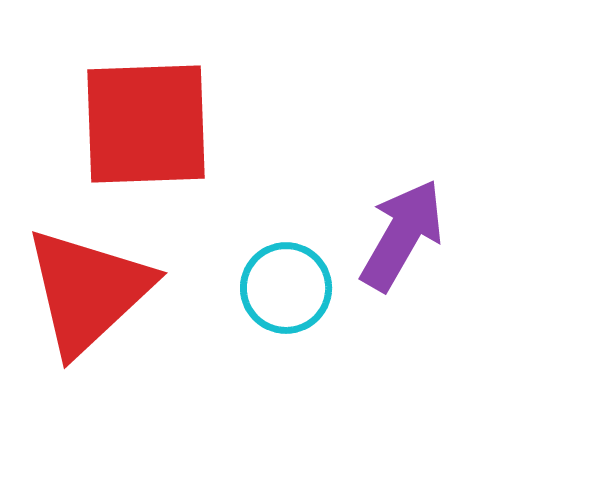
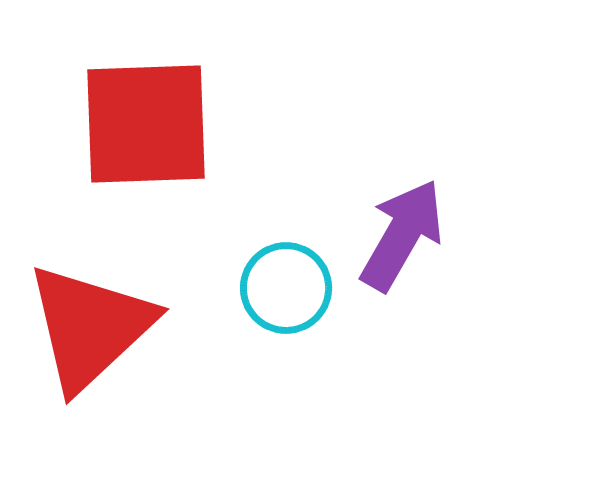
red triangle: moved 2 px right, 36 px down
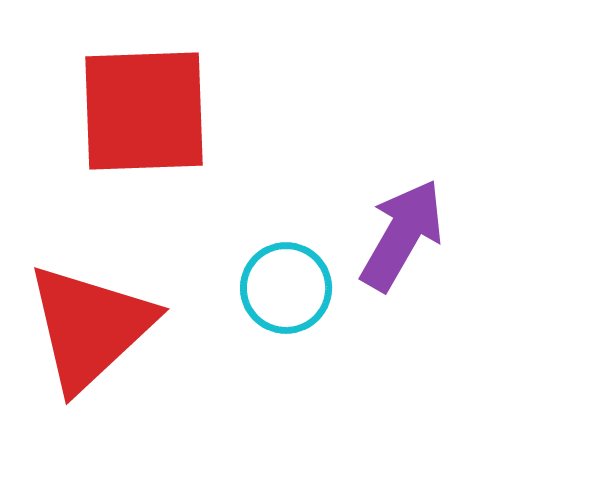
red square: moved 2 px left, 13 px up
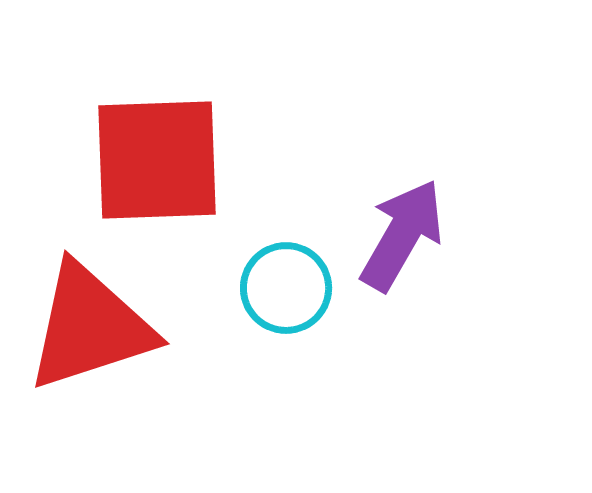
red square: moved 13 px right, 49 px down
red triangle: rotated 25 degrees clockwise
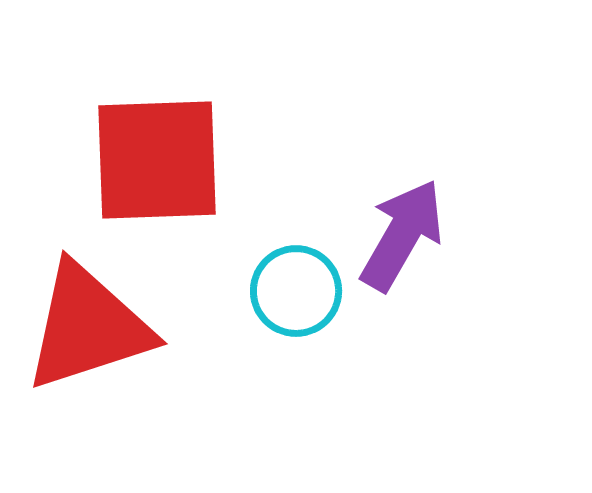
cyan circle: moved 10 px right, 3 px down
red triangle: moved 2 px left
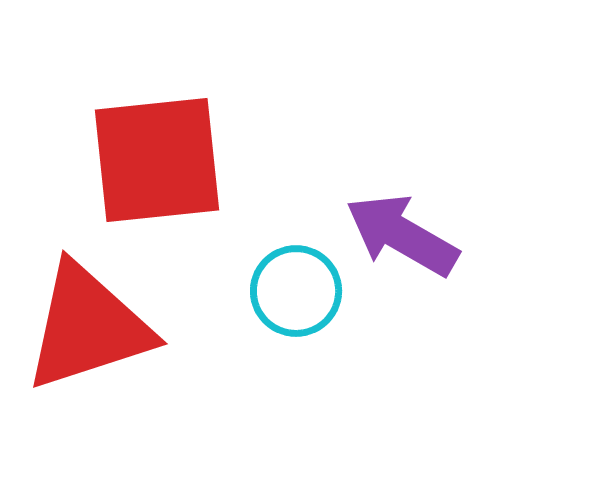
red square: rotated 4 degrees counterclockwise
purple arrow: rotated 90 degrees counterclockwise
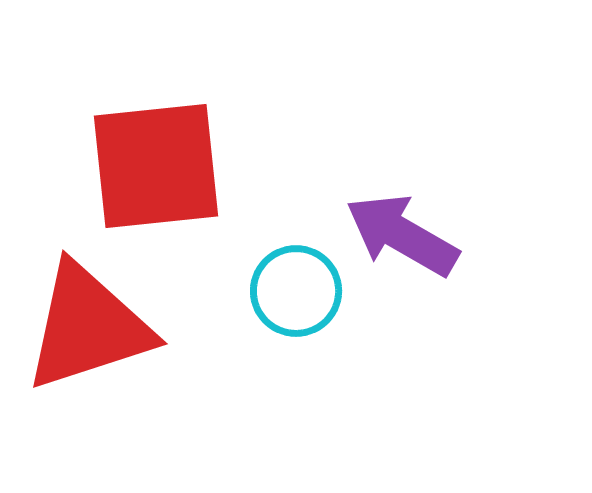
red square: moved 1 px left, 6 px down
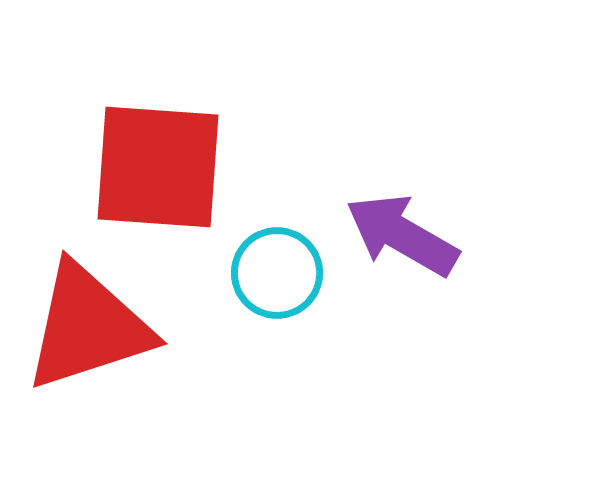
red square: moved 2 px right, 1 px down; rotated 10 degrees clockwise
cyan circle: moved 19 px left, 18 px up
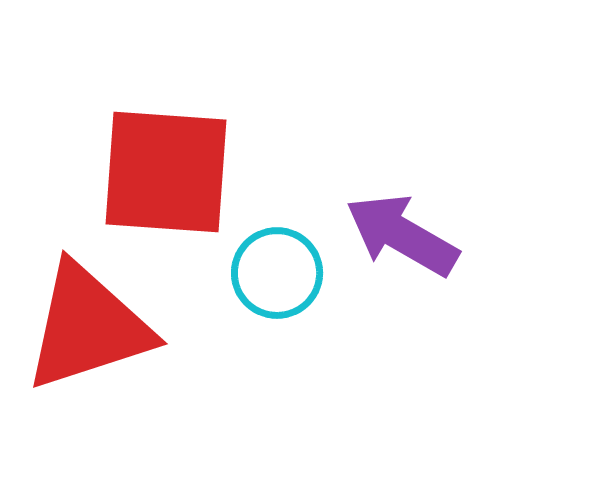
red square: moved 8 px right, 5 px down
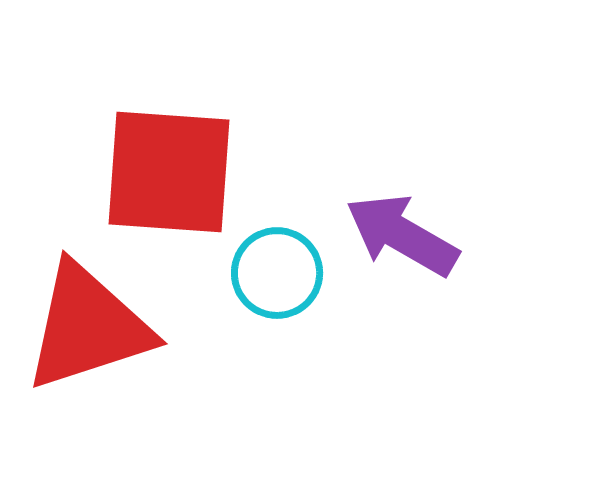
red square: moved 3 px right
